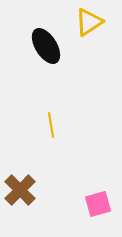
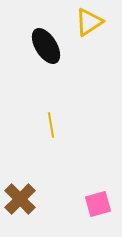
brown cross: moved 9 px down
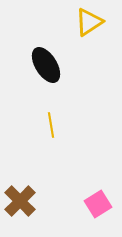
black ellipse: moved 19 px down
brown cross: moved 2 px down
pink square: rotated 16 degrees counterclockwise
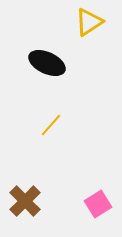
black ellipse: moved 1 px right, 2 px up; rotated 33 degrees counterclockwise
yellow line: rotated 50 degrees clockwise
brown cross: moved 5 px right
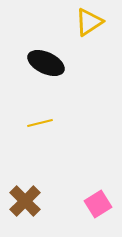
black ellipse: moved 1 px left
yellow line: moved 11 px left, 2 px up; rotated 35 degrees clockwise
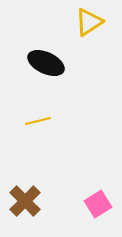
yellow line: moved 2 px left, 2 px up
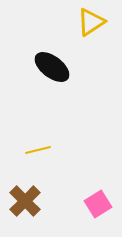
yellow triangle: moved 2 px right
black ellipse: moved 6 px right, 4 px down; rotated 12 degrees clockwise
yellow line: moved 29 px down
